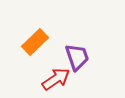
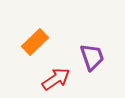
purple trapezoid: moved 15 px right
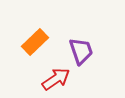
purple trapezoid: moved 11 px left, 6 px up
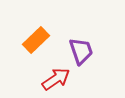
orange rectangle: moved 1 px right, 2 px up
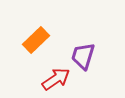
purple trapezoid: moved 2 px right, 5 px down; rotated 144 degrees counterclockwise
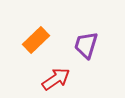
purple trapezoid: moved 3 px right, 11 px up
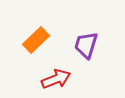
red arrow: rotated 12 degrees clockwise
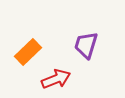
orange rectangle: moved 8 px left, 12 px down
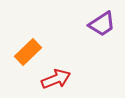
purple trapezoid: moved 16 px right, 21 px up; rotated 140 degrees counterclockwise
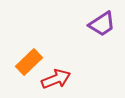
orange rectangle: moved 1 px right, 10 px down
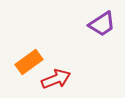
orange rectangle: rotated 8 degrees clockwise
